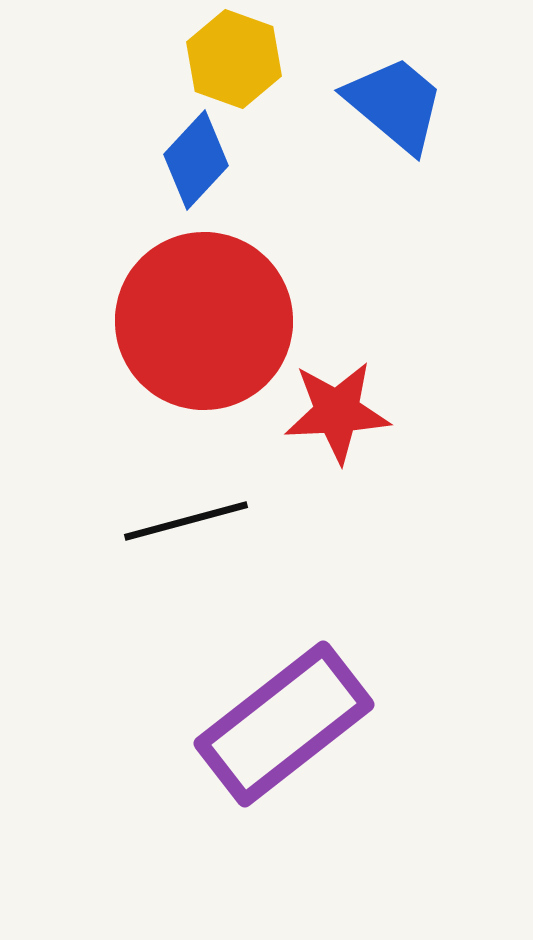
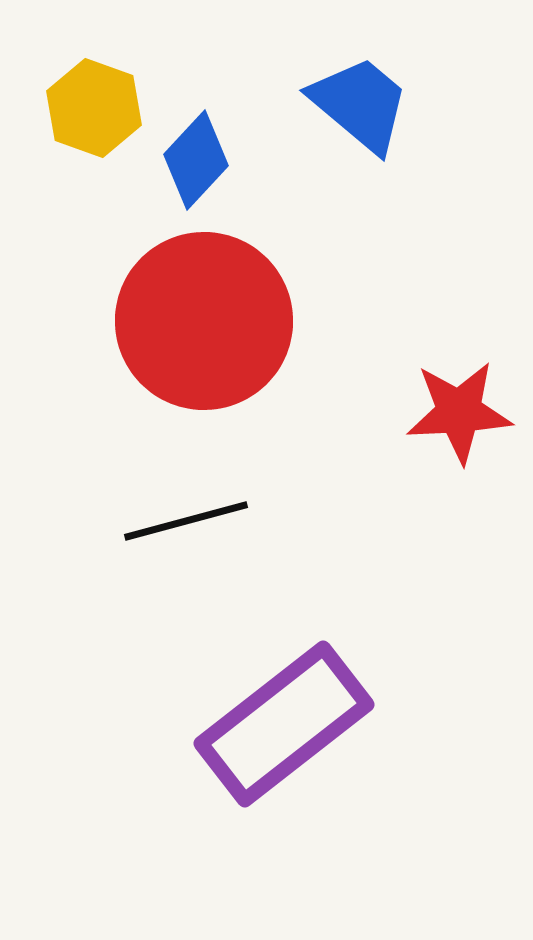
yellow hexagon: moved 140 px left, 49 px down
blue trapezoid: moved 35 px left
red star: moved 122 px right
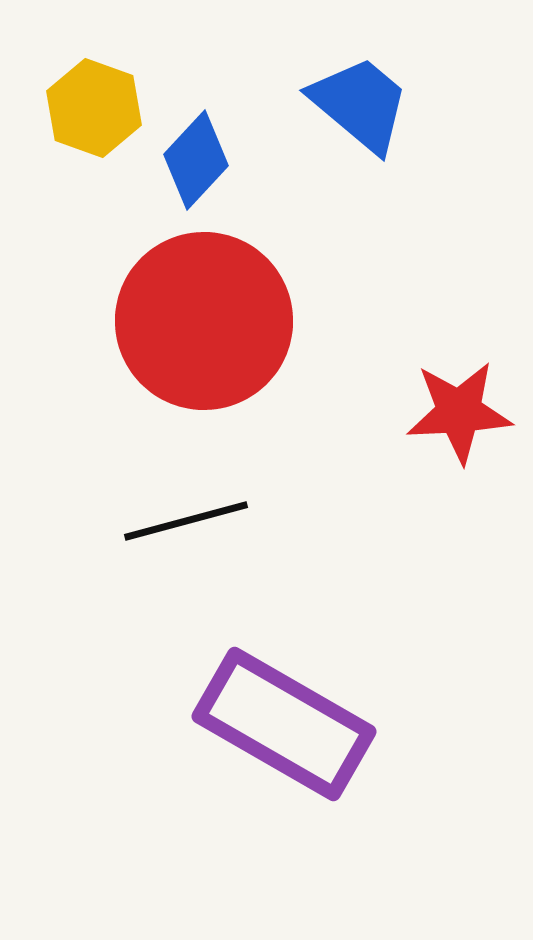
purple rectangle: rotated 68 degrees clockwise
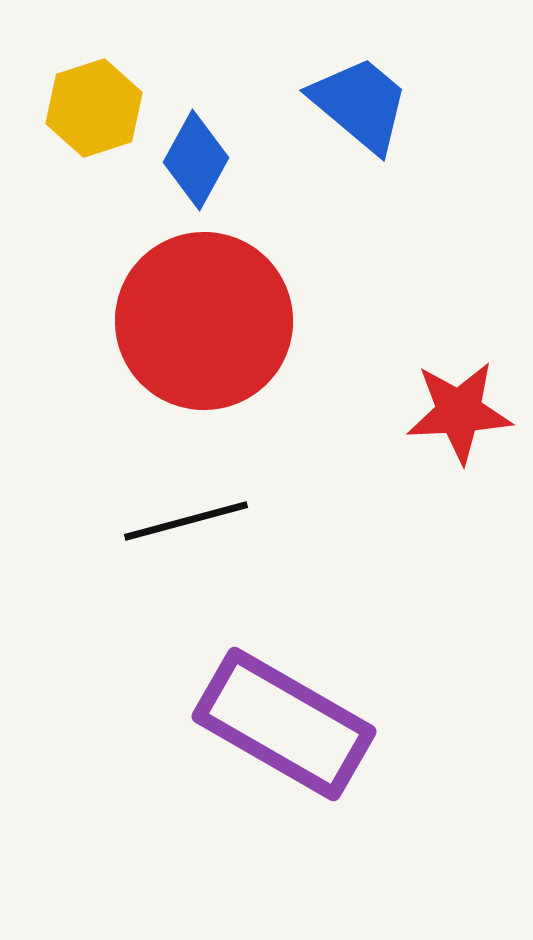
yellow hexagon: rotated 22 degrees clockwise
blue diamond: rotated 14 degrees counterclockwise
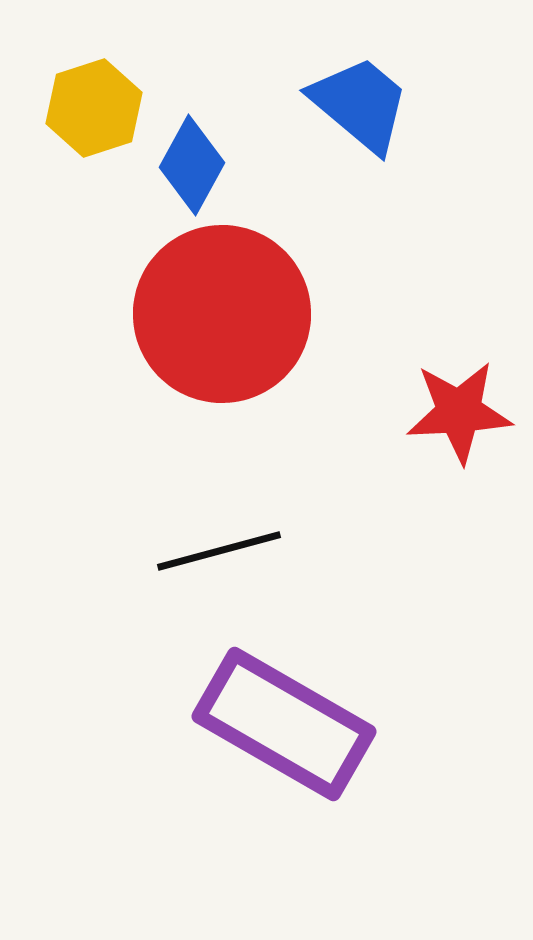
blue diamond: moved 4 px left, 5 px down
red circle: moved 18 px right, 7 px up
black line: moved 33 px right, 30 px down
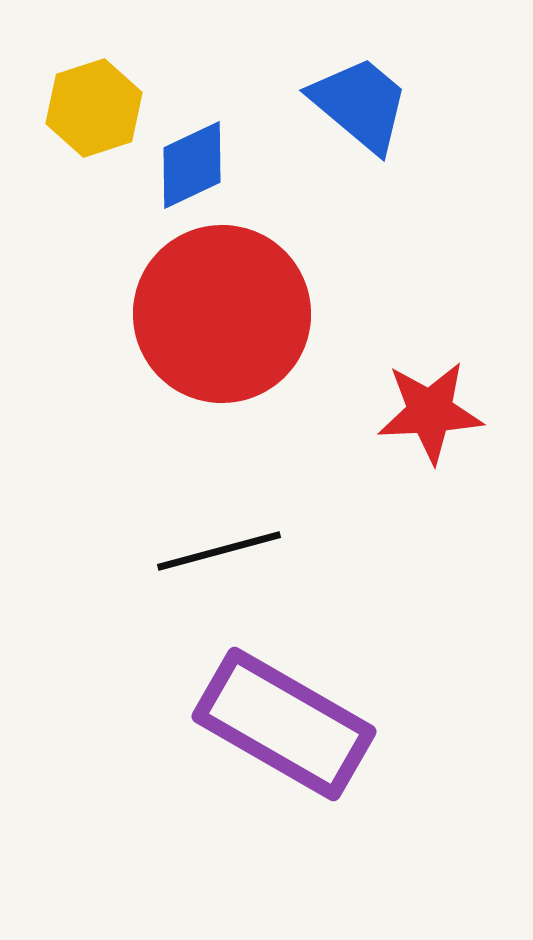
blue diamond: rotated 36 degrees clockwise
red star: moved 29 px left
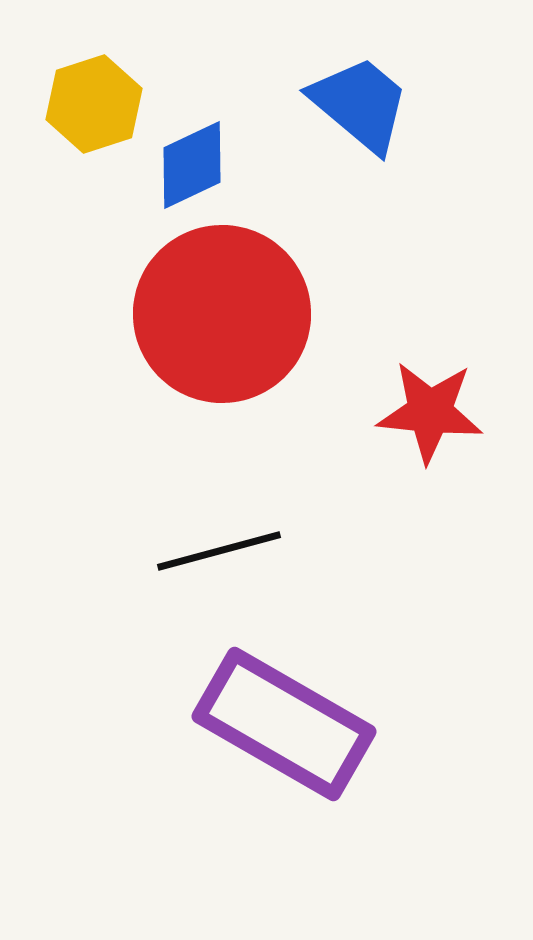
yellow hexagon: moved 4 px up
red star: rotated 9 degrees clockwise
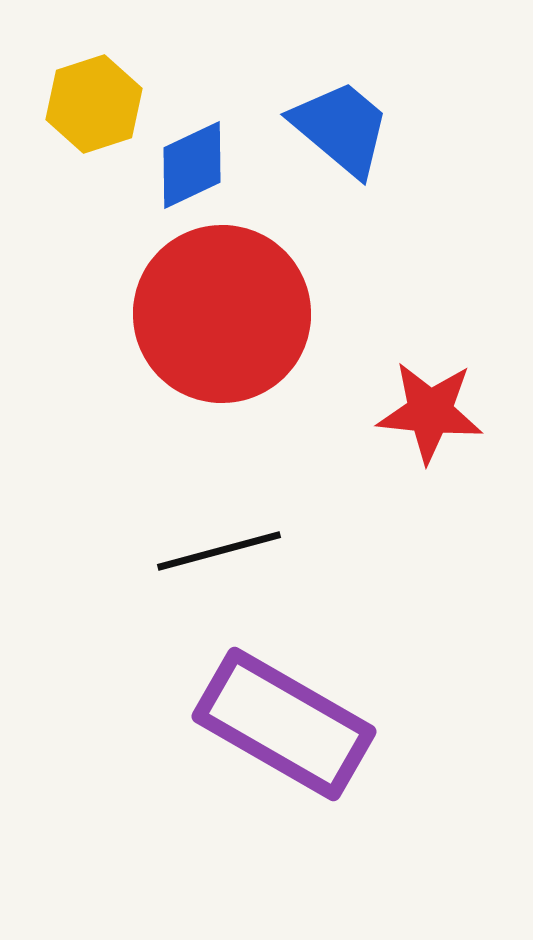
blue trapezoid: moved 19 px left, 24 px down
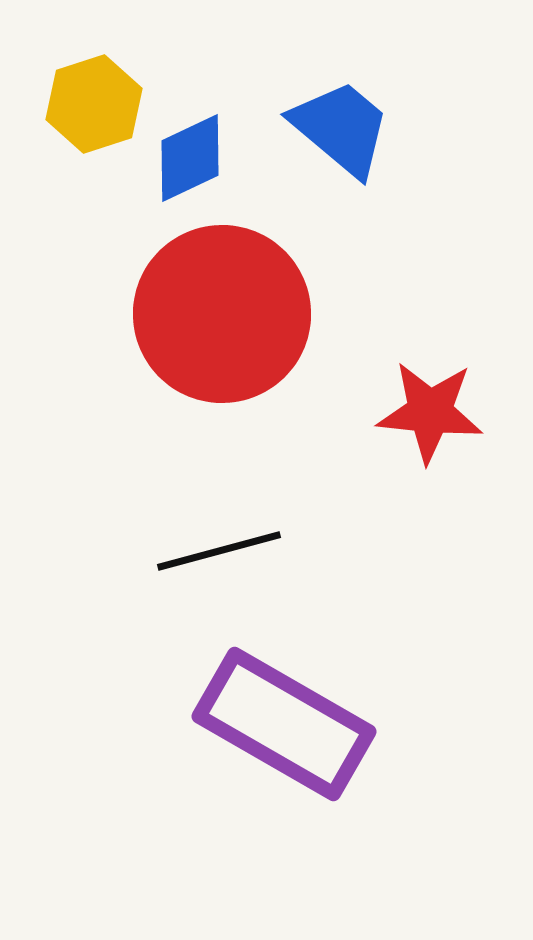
blue diamond: moved 2 px left, 7 px up
